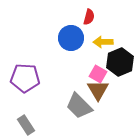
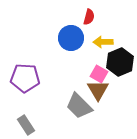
pink square: moved 1 px right
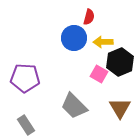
blue circle: moved 3 px right
brown triangle: moved 22 px right, 18 px down
gray trapezoid: moved 5 px left
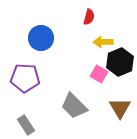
blue circle: moved 33 px left
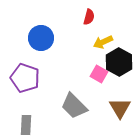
yellow arrow: rotated 24 degrees counterclockwise
black hexagon: moved 1 px left; rotated 8 degrees counterclockwise
purple pentagon: rotated 16 degrees clockwise
gray rectangle: rotated 36 degrees clockwise
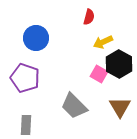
blue circle: moved 5 px left
black hexagon: moved 2 px down
brown triangle: moved 1 px up
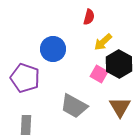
blue circle: moved 17 px right, 11 px down
yellow arrow: rotated 18 degrees counterclockwise
gray trapezoid: rotated 16 degrees counterclockwise
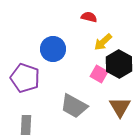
red semicircle: rotated 91 degrees counterclockwise
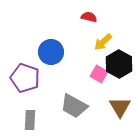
blue circle: moved 2 px left, 3 px down
gray rectangle: moved 4 px right, 5 px up
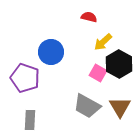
pink square: moved 1 px left, 1 px up
gray trapezoid: moved 13 px right
